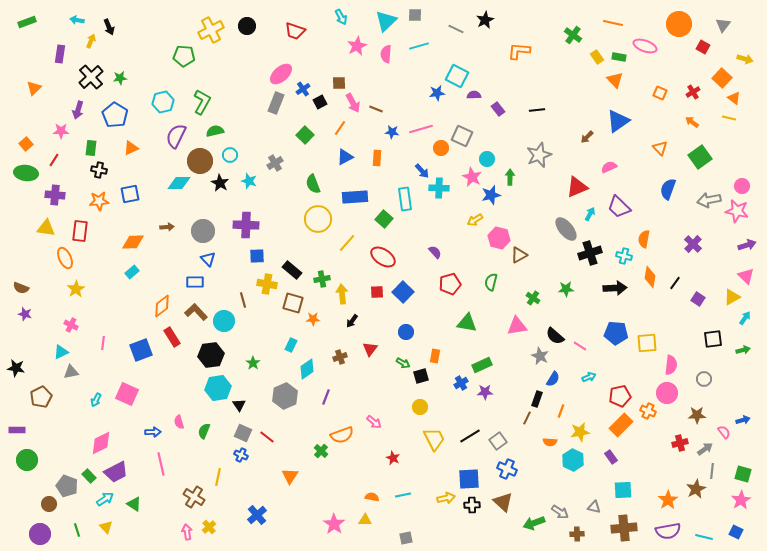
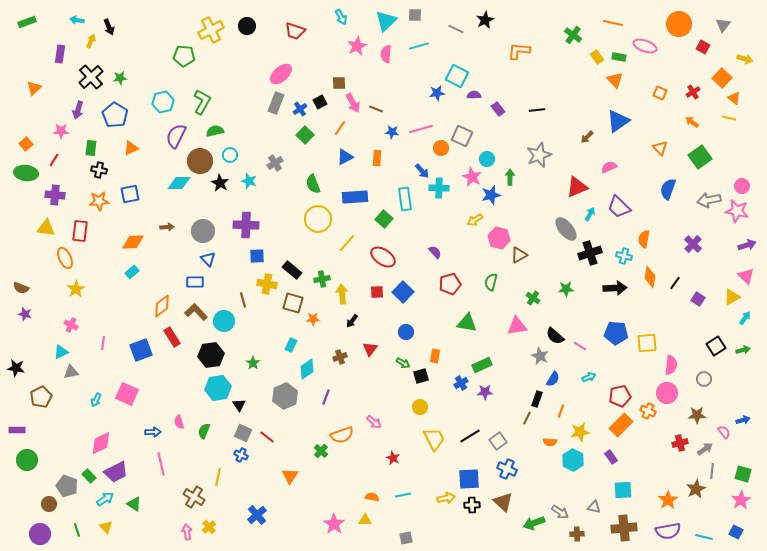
blue cross at (303, 89): moved 3 px left, 20 px down
black square at (713, 339): moved 3 px right, 7 px down; rotated 24 degrees counterclockwise
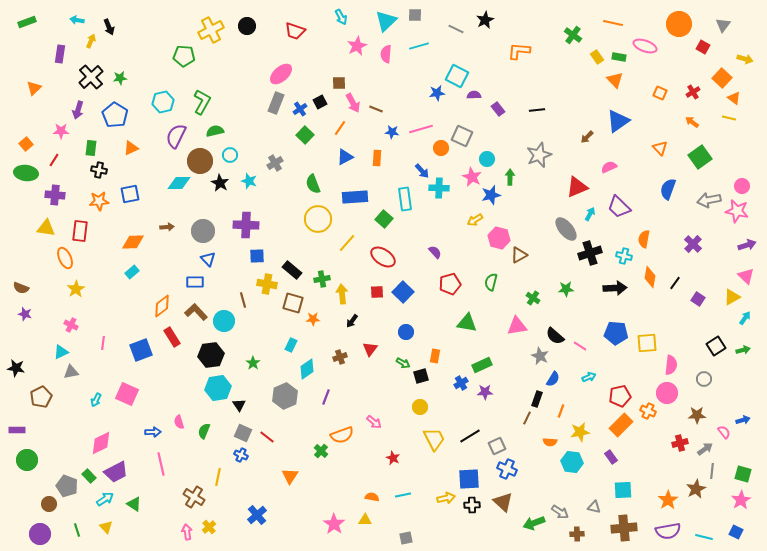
gray square at (498, 441): moved 1 px left, 5 px down; rotated 12 degrees clockwise
cyan hexagon at (573, 460): moved 1 px left, 2 px down; rotated 20 degrees counterclockwise
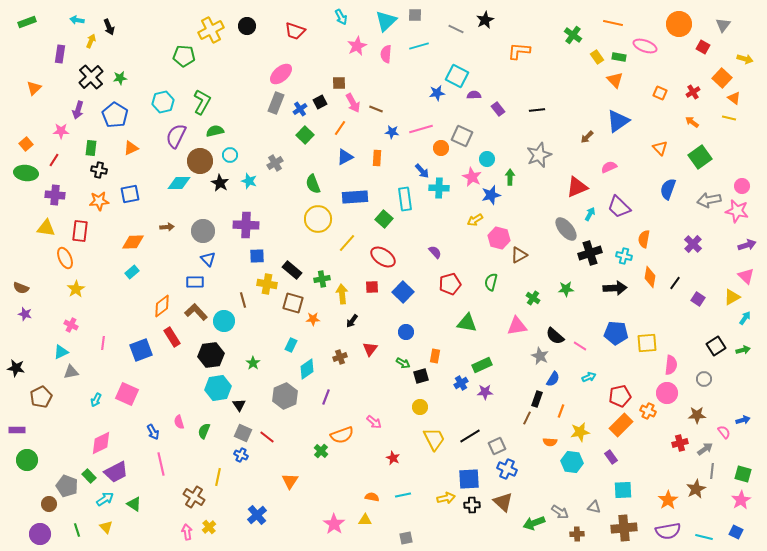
red square at (377, 292): moved 5 px left, 5 px up
blue arrow at (153, 432): rotated 63 degrees clockwise
orange triangle at (290, 476): moved 5 px down
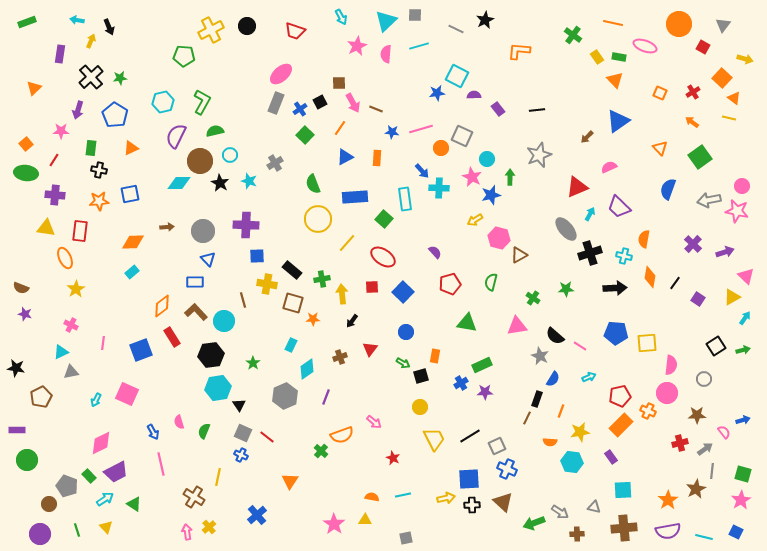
purple arrow at (747, 245): moved 22 px left, 7 px down
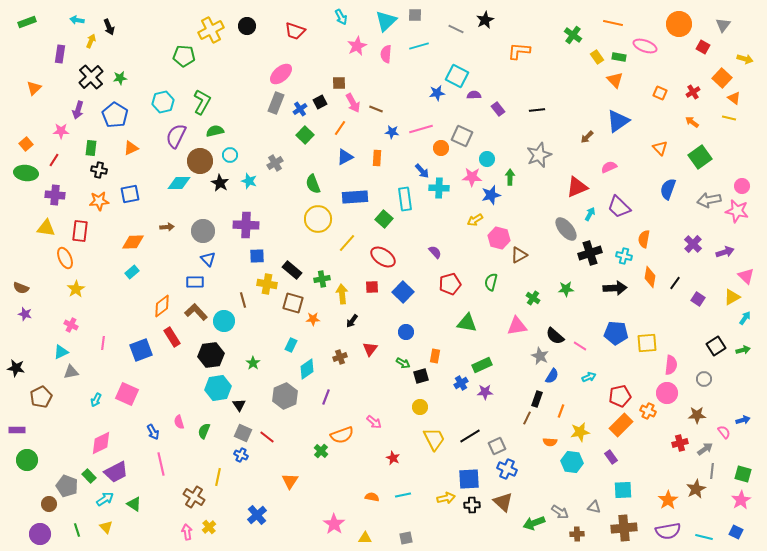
pink star at (472, 177): rotated 24 degrees counterclockwise
blue semicircle at (553, 379): moved 1 px left, 3 px up
yellow triangle at (365, 520): moved 18 px down
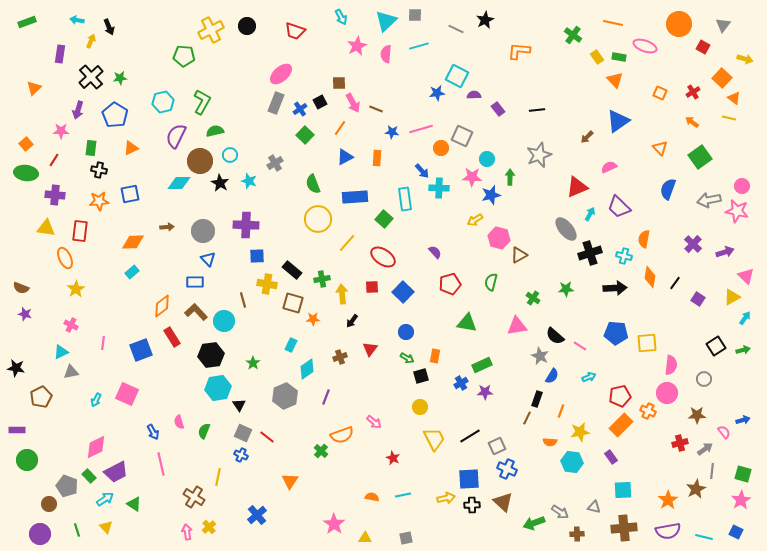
green arrow at (403, 363): moved 4 px right, 5 px up
pink diamond at (101, 443): moved 5 px left, 4 px down
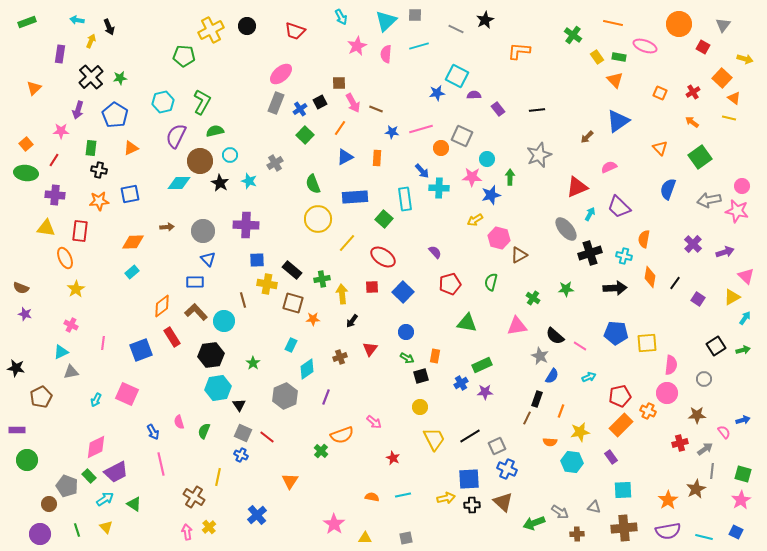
blue square at (257, 256): moved 4 px down
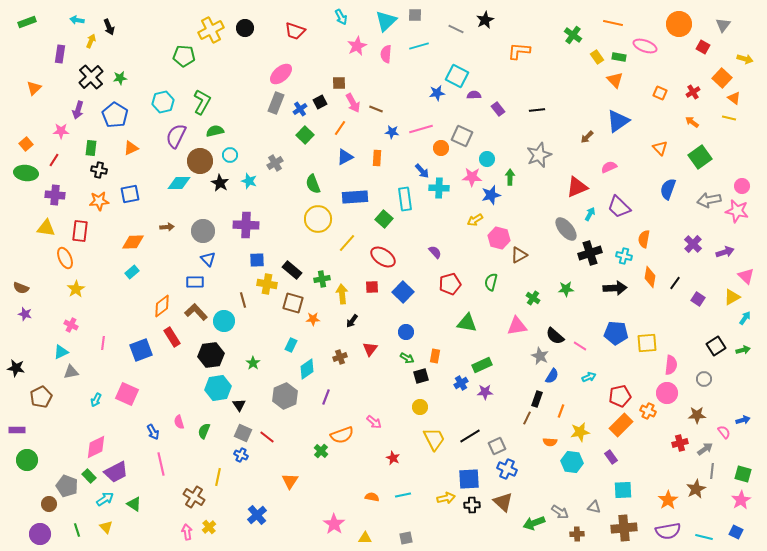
black circle at (247, 26): moved 2 px left, 2 px down
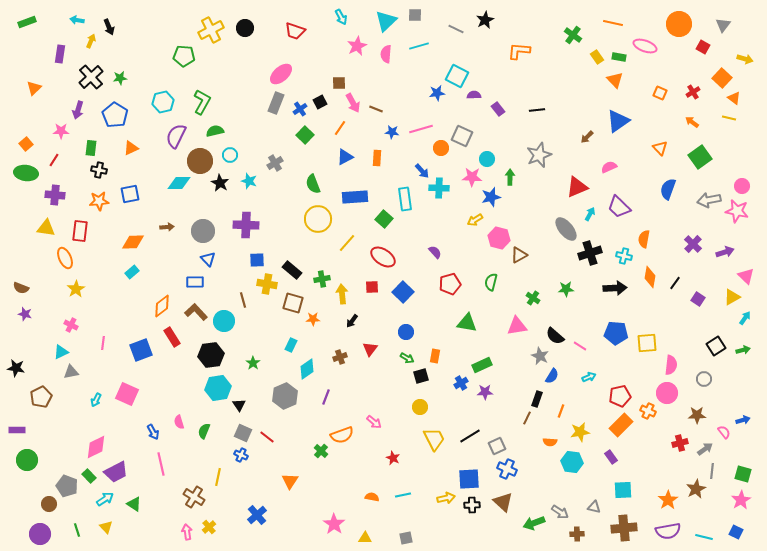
blue star at (491, 195): moved 2 px down
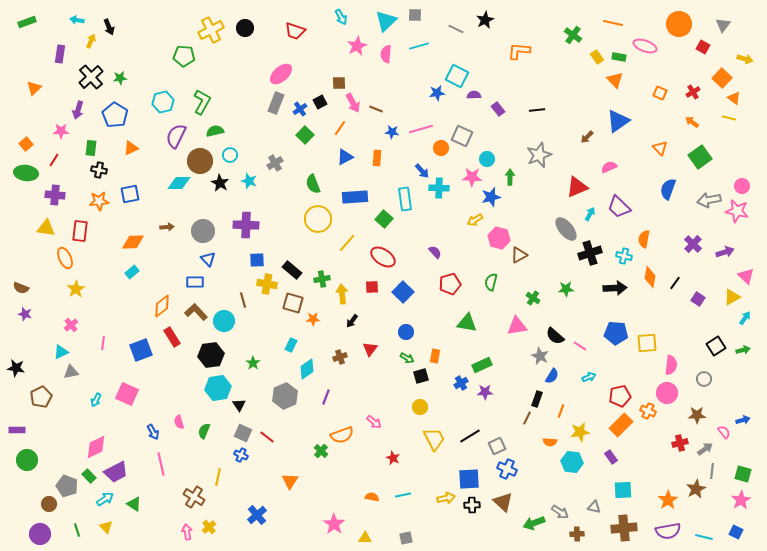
pink cross at (71, 325): rotated 24 degrees clockwise
